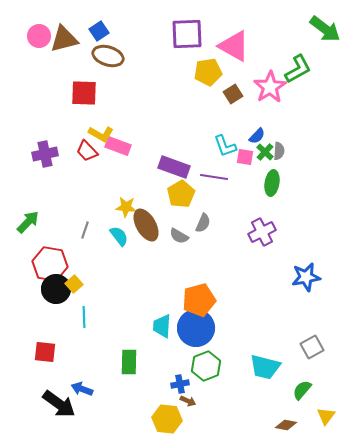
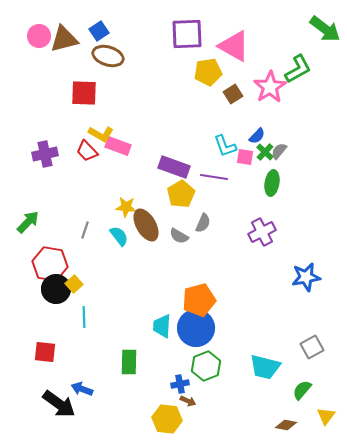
gray semicircle at (279, 151): rotated 144 degrees counterclockwise
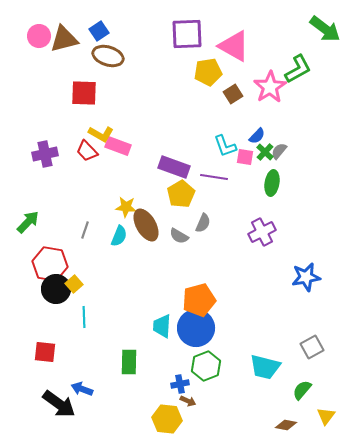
cyan semicircle at (119, 236): rotated 60 degrees clockwise
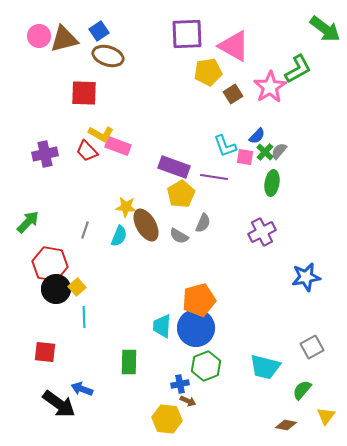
yellow square at (74, 284): moved 3 px right, 3 px down
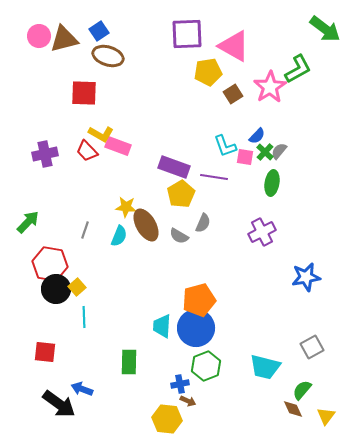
brown diamond at (286, 425): moved 7 px right, 16 px up; rotated 55 degrees clockwise
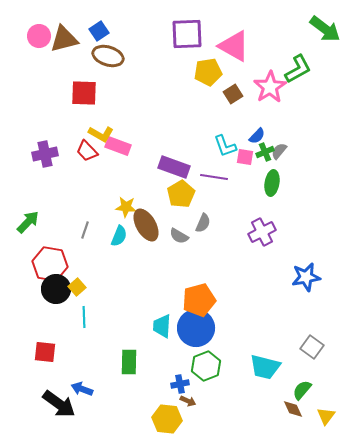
green cross at (265, 152): rotated 24 degrees clockwise
gray square at (312, 347): rotated 25 degrees counterclockwise
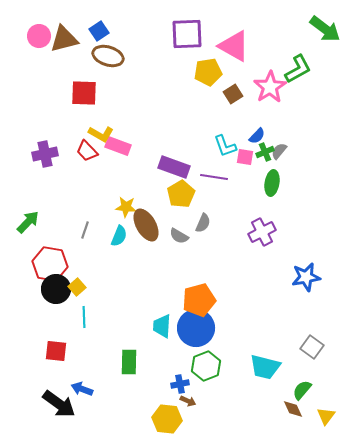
red square at (45, 352): moved 11 px right, 1 px up
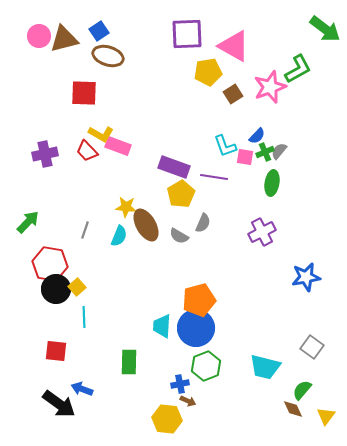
pink star at (270, 87): rotated 12 degrees clockwise
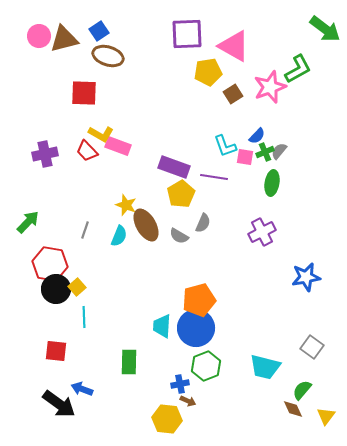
yellow star at (126, 207): moved 2 px up; rotated 15 degrees clockwise
